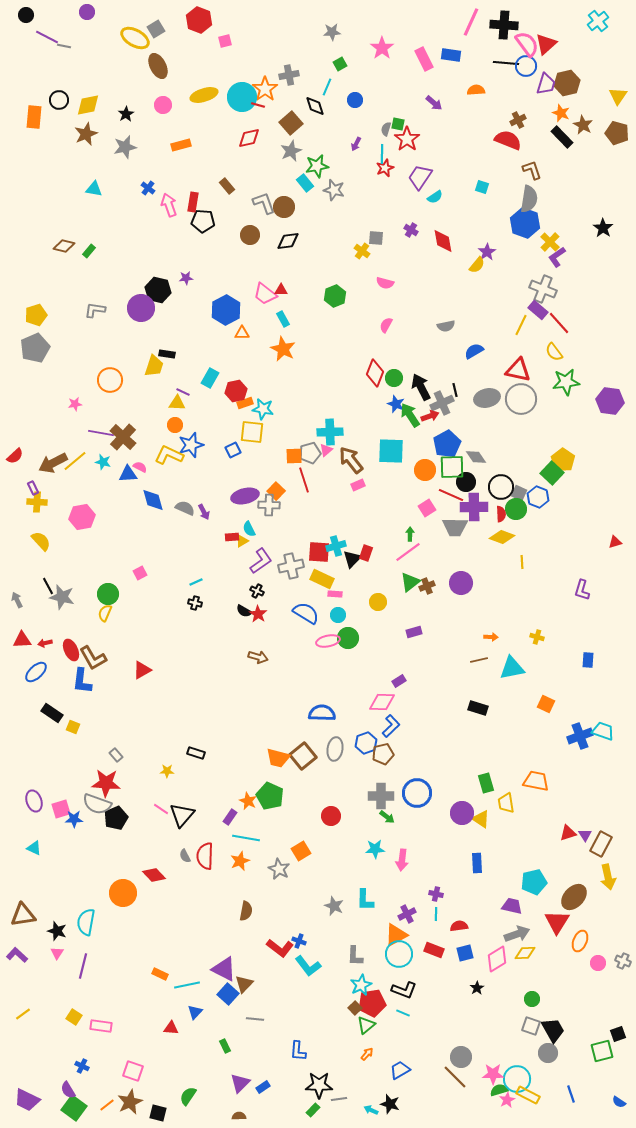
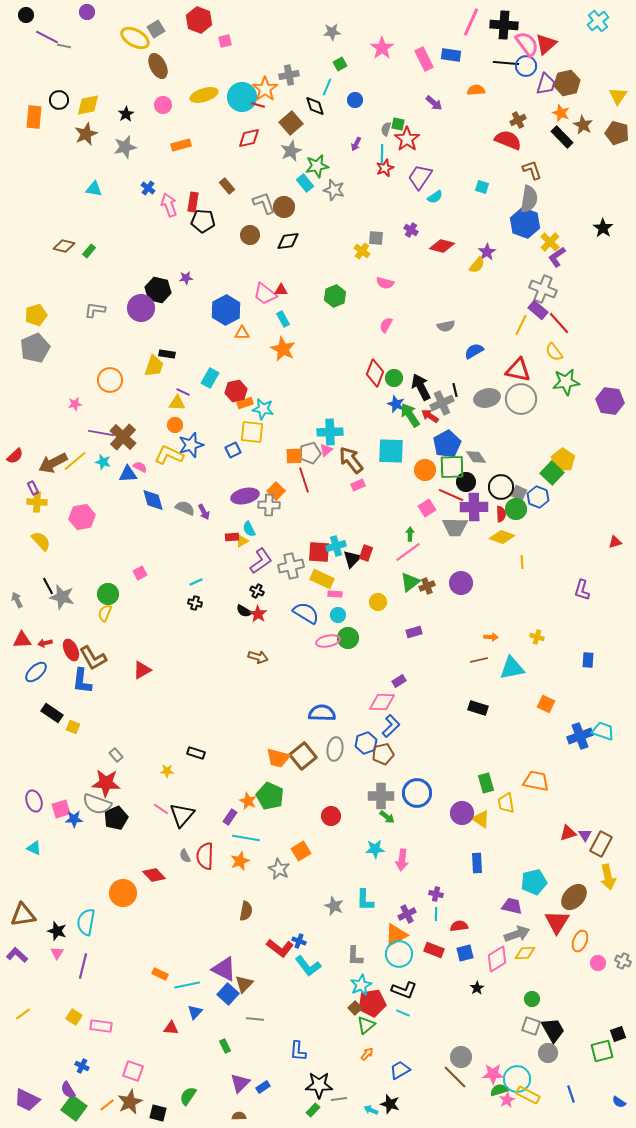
red diamond at (443, 241): moved 1 px left, 5 px down; rotated 65 degrees counterclockwise
red arrow at (430, 416): rotated 126 degrees counterclockwise
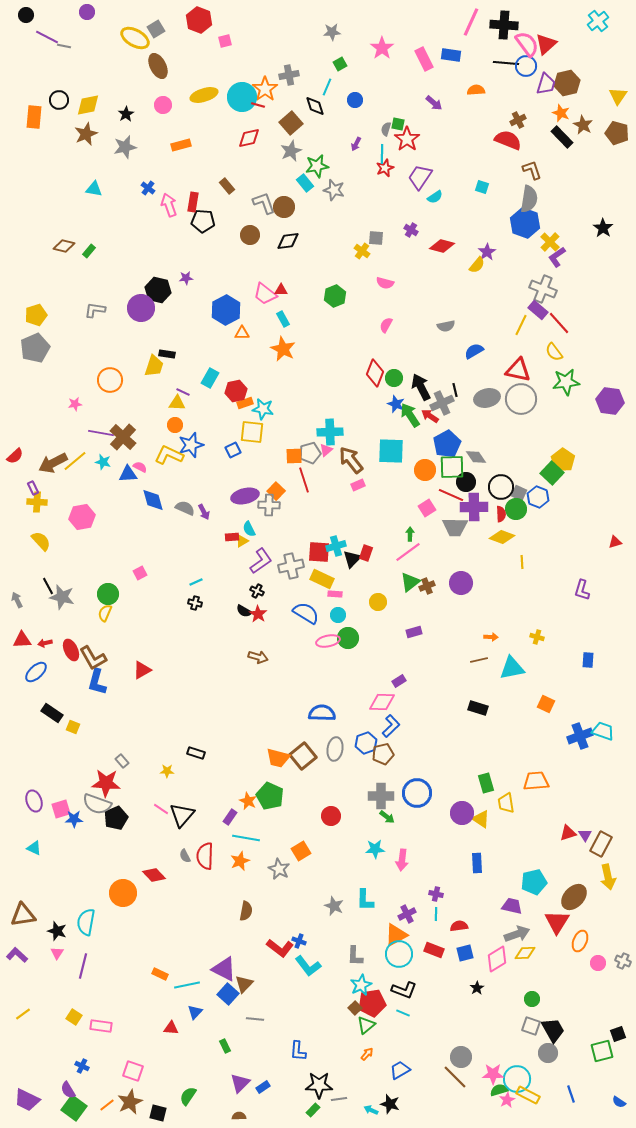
blue L-shape at (82, 681): moved 15 px right, 1 px down; rotated 8 degrees clockwise
gray rectangle at (116, 755): moved 6 px right, 6 px down
orange trapezoid at (536, 781): rotated 16 degrees counterclockwise
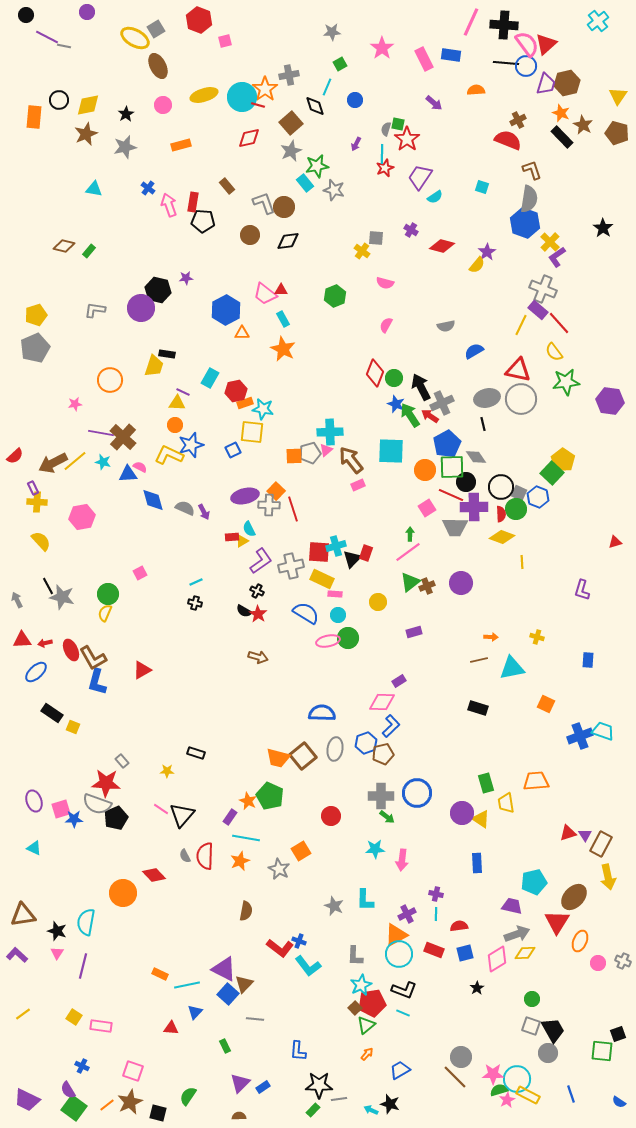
black line at (455, 390): moved 28 px right, 34 px down
red line at (304, 480): moved 11 px left, 29 px down
green square at (602, 1051): rotated 20 degrees clockwise
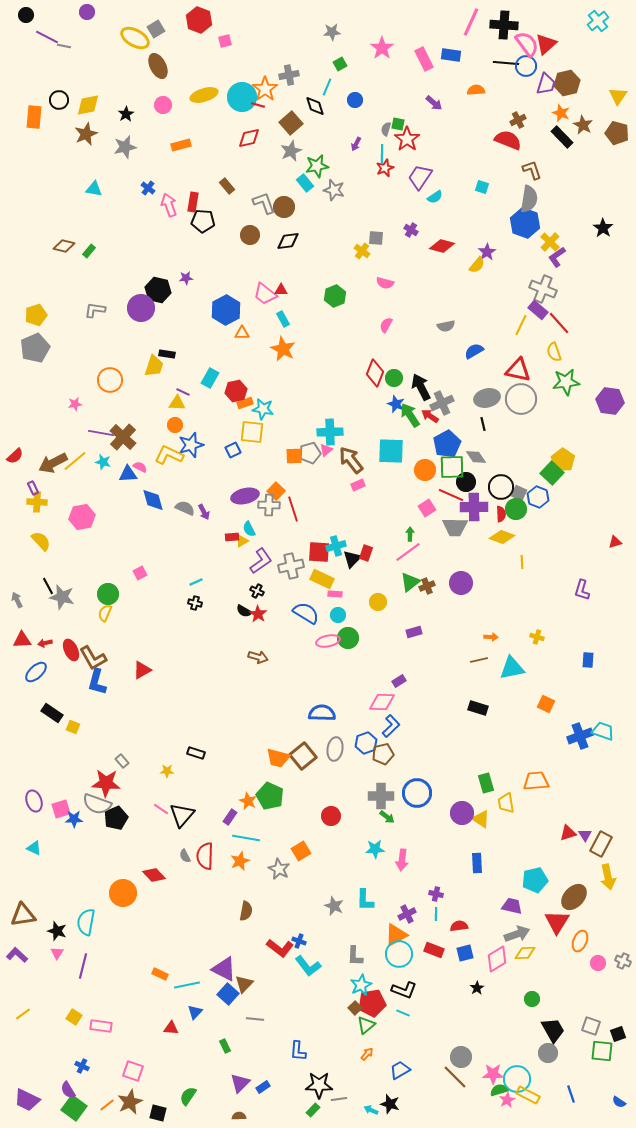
yellow semicircle at (554, 352): rotated 18 degrees clockwise
cyan pentagon at (534, 882): moved 1 px right, 2 px up
gray square at (531, 1026): moved 60 px right
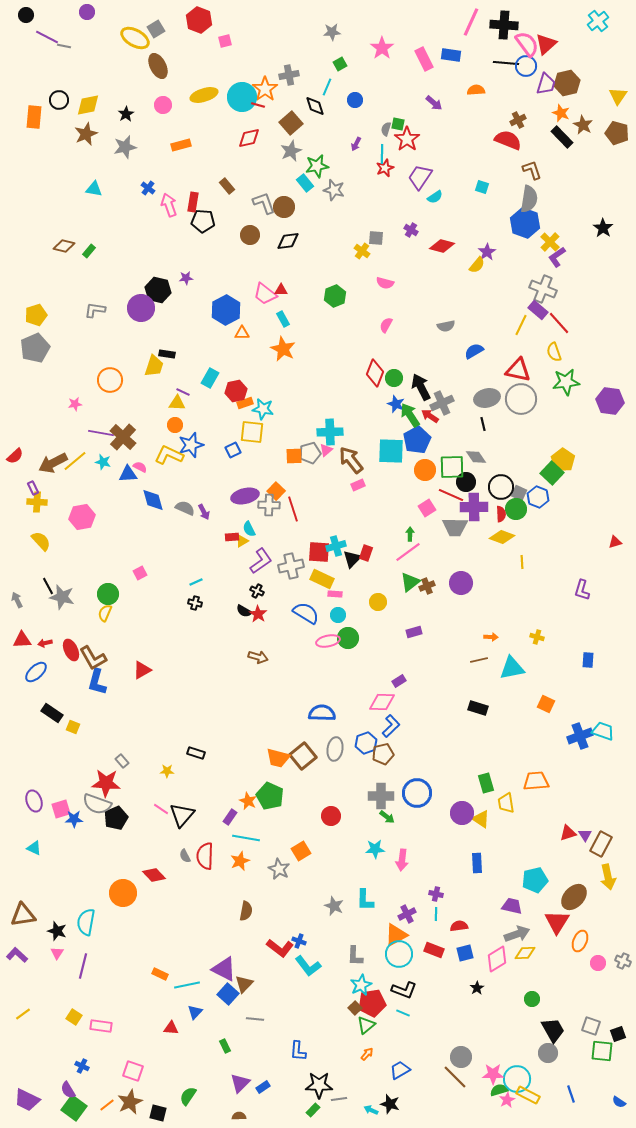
blue pentagon at (447, 444): moved 30 px left, 4 px up
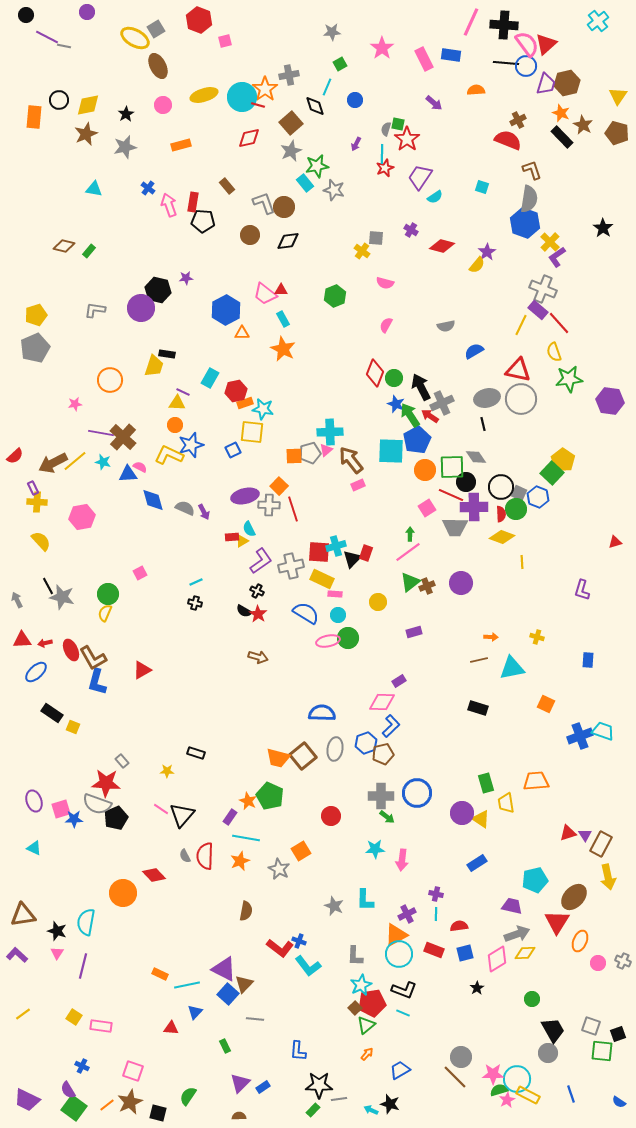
green star at (566, 382): moved 3 px right, 3 px up
orange square at (276, 491): moved 3 px right, 5 px up
blue rectangle at (477, 863): rotated 60 degrees clockwise
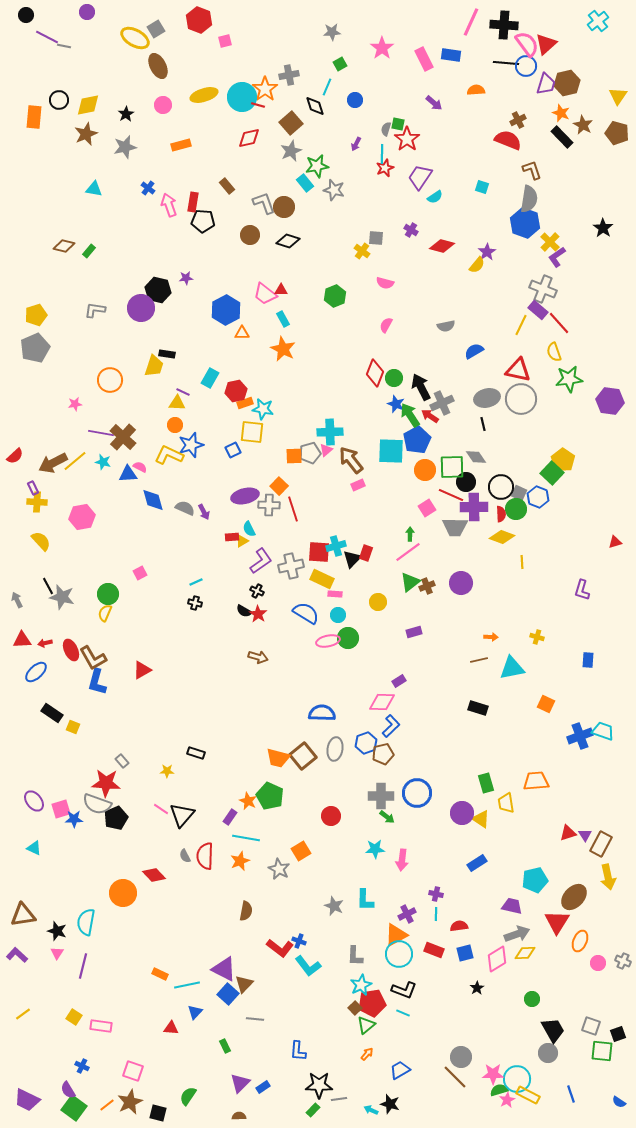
black diamond at (288, 241): rotated 25 degrees clockwise
purple ellipse at (34, 801): rotated 20 degrees counterclockwise
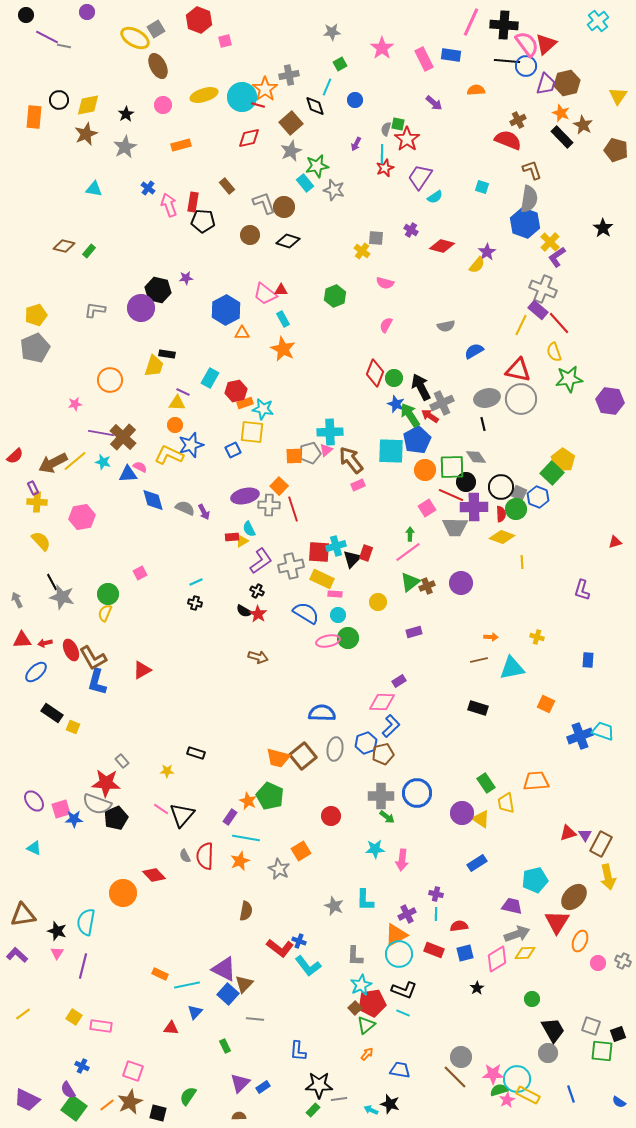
black line at (506, 63): moved 1 px right, 2 px up
brown pentagon at (617, 133): moved 1 px left, 17 px down
gray star at (125, 147): rotated 15 degrees counterclockwise
black line at (48, 586): moved 4 px right, 4 px up
green rectangle at (486, 783): rotated 18 degrees counterclockwise
blue trapezoid at (400, 1070): rotated 40 degrees clockwise
